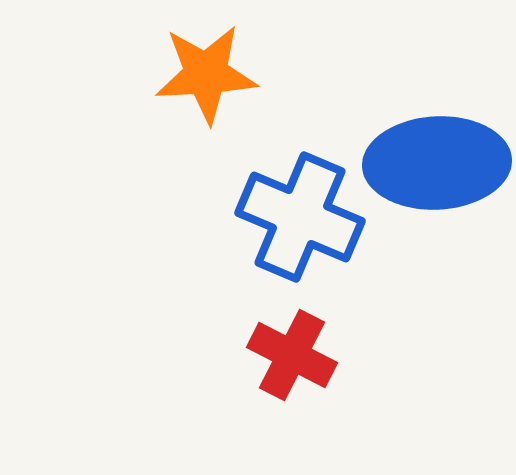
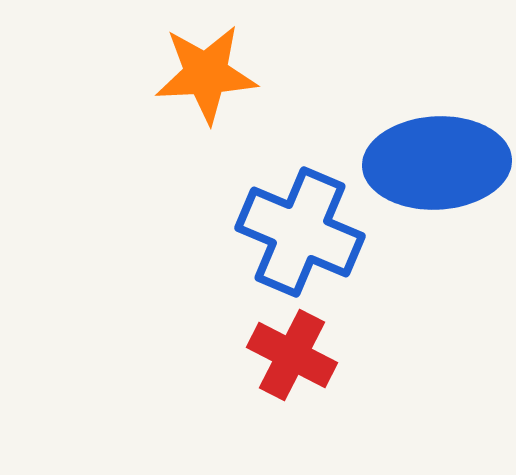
blue cross: moved 15 px down
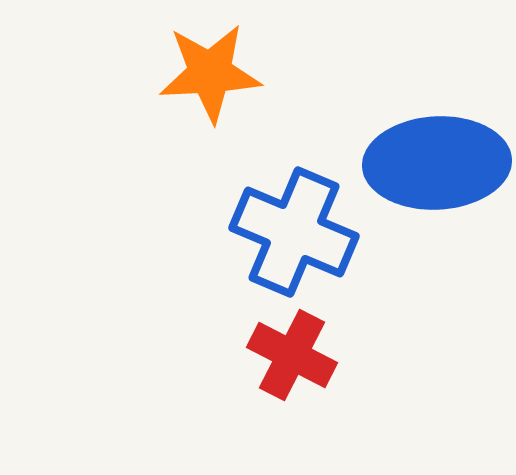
orange star: moved 4 px right, 1 px up
blue cross: moved 6 px left
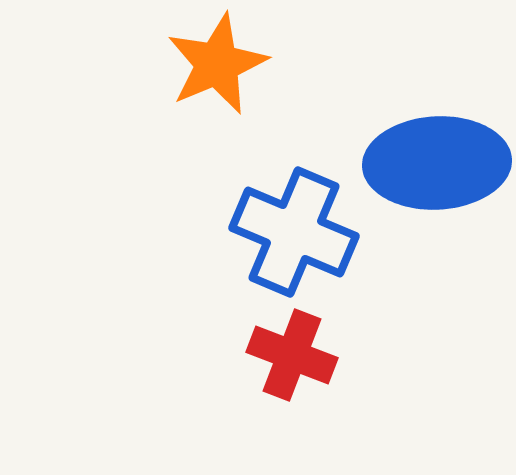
orange star: moved 7 px right, 9 px up; rotated 20 degrees counterclockwise
red cross: rotated 6 degrees counterclockwise
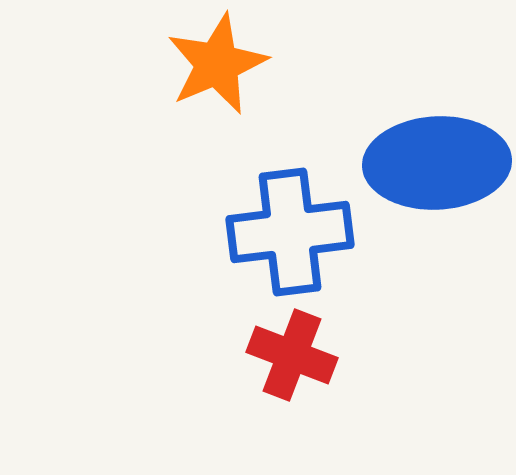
blue cross: moved 4 px left; rotated 30 degrees counterclockwise
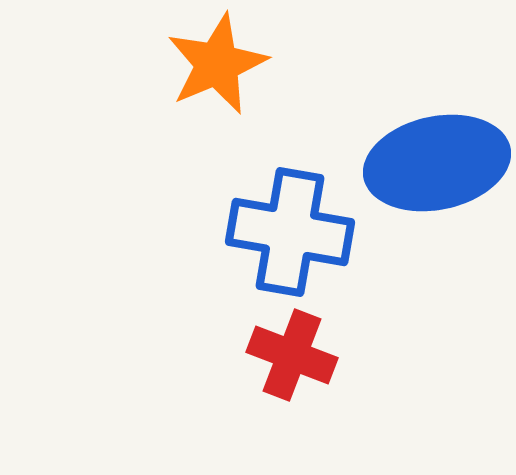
blue ellipse: rotated 9 degrees counterclockwise
blue cross: rotated 17 degrees clockwise
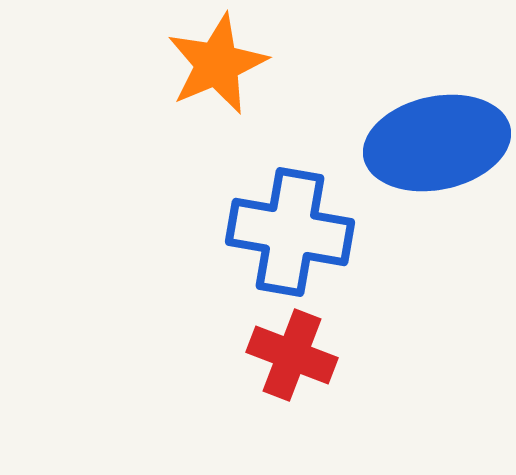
blue ellipse: moved 20 px up
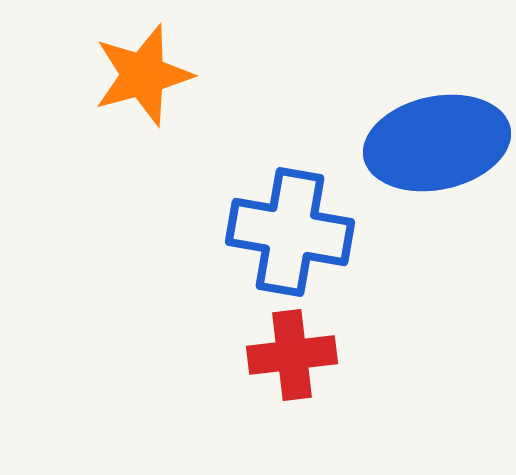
orange star: moved 74 px left, 11 px down; rotated 8 degrees clockwise
red cross: rotated 28 degrees counterclockwise
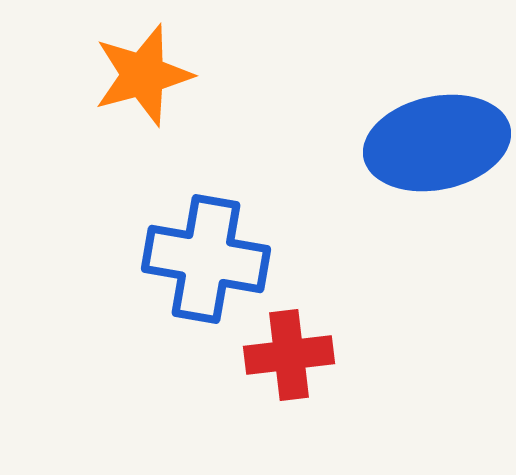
blue cross: moved 84 px left, 27 px down
red cross: moved 3 px left
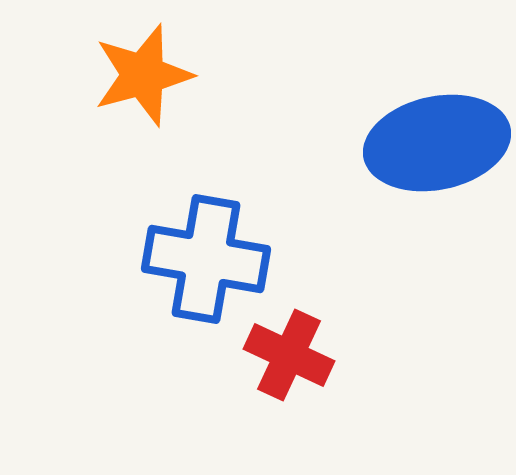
red cross: rotated 32 degrees clockwise
